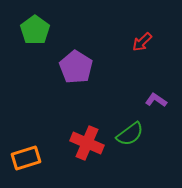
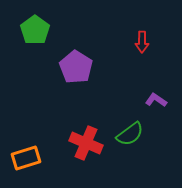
red arrow: rotated 45 degrees counterclockwise
red cross: moved 1 px left
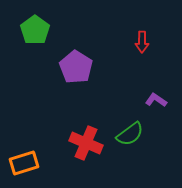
orange rectangle: moved 2 px left, 5 px down
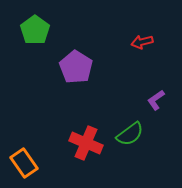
red arrow: rotated 75 degrees clockwise
purple L-shape: rotated 70 degrees counterclockwise
orange rectangle: rotated 72 degrees clockwise
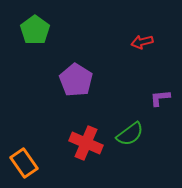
purple pentagon: moved 13 px down
purple L-shape: moved 4 px right, 2 px up; rotated 30 degrees clockwise
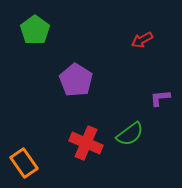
red arrow: moved 2 px up; rotated 15 degrees counterclockwise
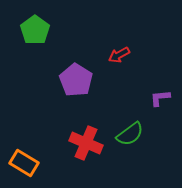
red arrow: moved 23 px left, 15 px down
orange rectangle: rotated 24 degrees counterclockwise
